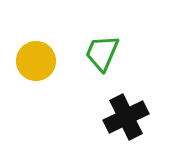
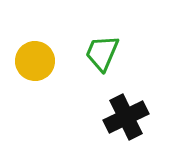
yellow circle: moved 1 px left
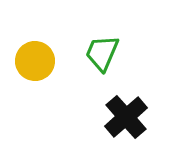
black cross: rotated 15 degrees counterclockwise
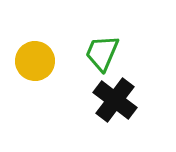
black cross: moved 11 px left, 17 px up; rotated 12 degrees counterclockwise
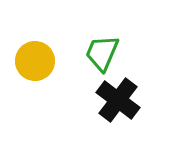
black cross: moved 3 px right
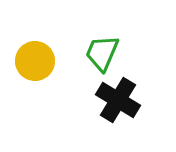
black cross: rotated 6 degrees counterclockwise
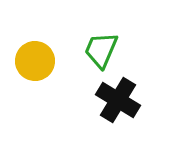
green trapezoid: moved 1 px left, 3 px up
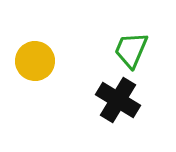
green trapezoid: moved 30 px right
